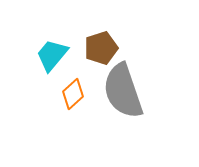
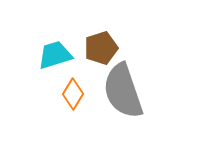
cyan trapezoid: moved 3 px right; rotated 33 degrees clockwise
orange diamond: rotated 16 degrees counterclockwise
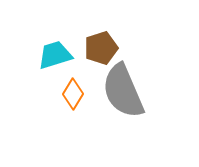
gray semicircle: rotated 4 degrees counterclockwise
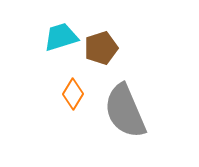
cyan trapezoid: moved 6 px right, 18 px up
gray semicircle: moved 2 px right, 20 px down
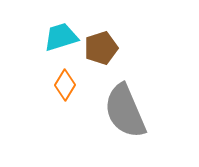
orange diamond: moved 8 px left, 9 px up
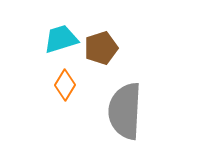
cyan trapezoid: moved 2 px down
gray semicircle: rotated 26 degrees clockwise
